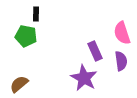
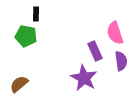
pink semicircle: moved 7 px left
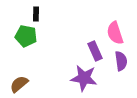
purple star: rotated 20 degrees counterclockwise
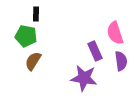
brown semicircle: moved 14 px right, 23 px up; rotated 18 degrees counterclockwise
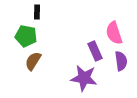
black rectangle: moved 1 px right, 2 px up
pink semicircle: moved 1 px left
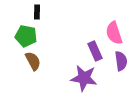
brown semicircle: rotated 120 degrees clockwise
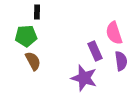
green pentagon: rotated 15 degrees counterclockwise
purple star: rotated 8 degrees clockwise
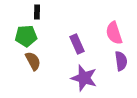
purple rectangle: moved 18 px left, 7 px up
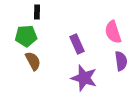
pink semicircle: moved 1 px left, 1 px up
